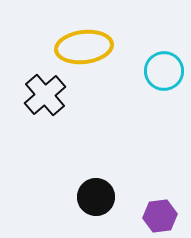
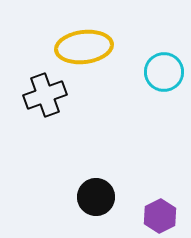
cyan circle: moved 1 px down
black cross: rotated 21 degrees clockwise
purple hexagon: rotated 20 degrees counterclockwise
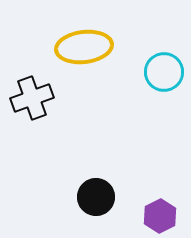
black cross: moved 13 px left, 3 px down
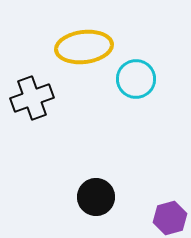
cyan circle: moved 28 px left, 7 px down
purple hexagon: moved 10 px right, 2 px down; rotated 12 degrees clockwise
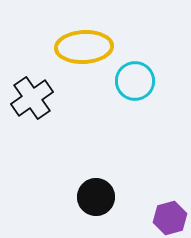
yellow ellipse: rotated 4 degrees clockwise
cyan circle: moved 1 px left, 2 px down
black cross: rotated 15 degrees counterclockwise
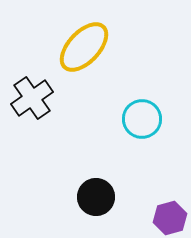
yellow ellipse: rotated 44 degrees counterclockwise
cyan circle: moved 7 px right, 38 px down
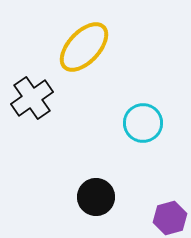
cyan circle: moved 1 px right, 4 px down
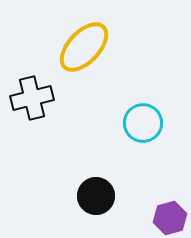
black cross: rotated 21 degrees clockwise
black circle: moved 1 px up
